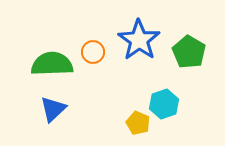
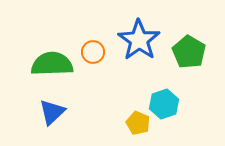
blue triangle: moved 1 px left, 3 px down
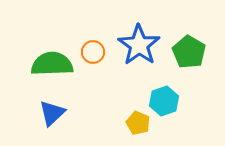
blue star: moved 5 px down
cyan hexagon: moved 3 px up
blue triangle: moved 1 px down
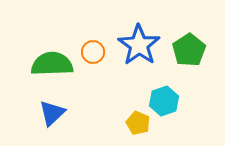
green pentagon: moved 2 px up; rotated 8 degrees clockwise
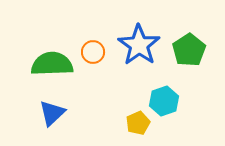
yellow pentagon: rotated 25 degrees clockwise
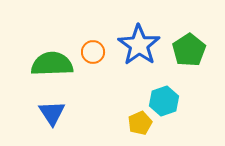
blue triangle: rotated 20 degrees counterclockwise
yellow pentagon: moved 2 px right
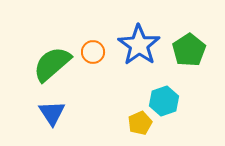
green semicircle: rotated 39 degrees counterclockwise
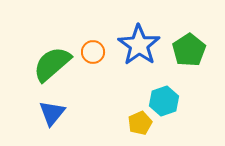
blue triangle: rotated 12 degrees clockwise
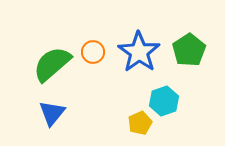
blue star: moved 7 px down
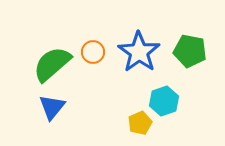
green pentagon: moved 1 px right, 1 px down; rotated 28 degrees counterclockwise
blue triangle: moved 6 px up
